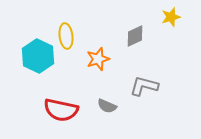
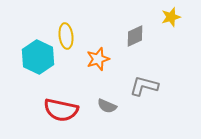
cyan hexagon: moved 1 px down
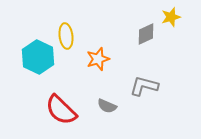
gray diamond: moved 11 px right, 2 px up
red semicircle: rotated 32 degrees clockwise
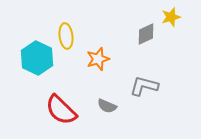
cyan hexagon: moved 1 px left, 1 px down
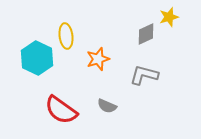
yellow star: moved 2 px left
gray L-shape: moved 11 px up
red semicircle: rotated 8 degrees counterclockwise
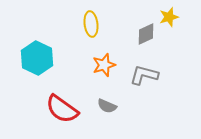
yellow ellipse: moved 25 px right, 12 px up
orange star: moved 6 px right, 6 px down
red semicircle: moved 1 px right, 1 px up
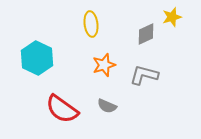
yellow star: moved 3 px right
